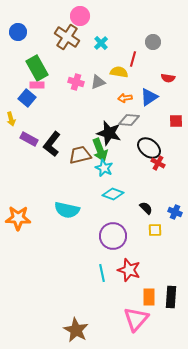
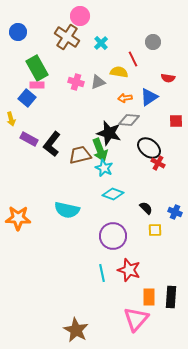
red line: rotated 42 degrees counterclockwise
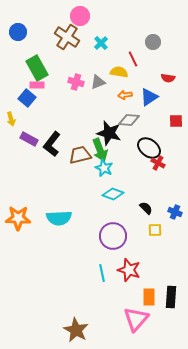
orange arrow: moved 3 px up
cyan semicircle: moved 8 px left, 8 px down; rotated 15 degrees counterclockwise
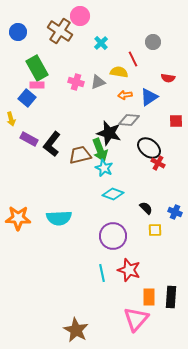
brown cross: moved 7 px left, 6 px up
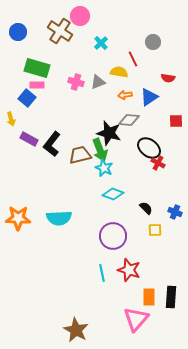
green rectangle: rotated 45 degrees counterclockwise
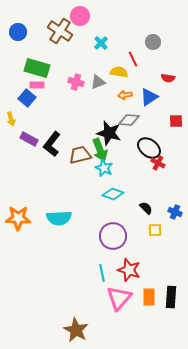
pink triangle: moved 17 px left, 21 px up
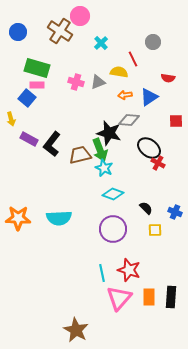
purple circle: moved 7 px up
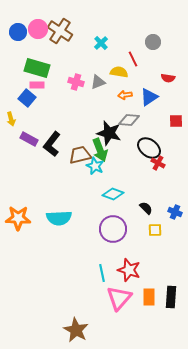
pink circle: moved 42 px left, 13 px down
cyan star: moved 9 px left, 2 px up
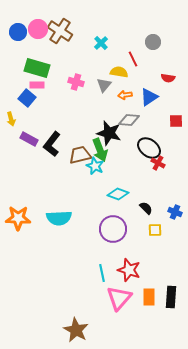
gray triangle: moved 6 px right, 3 px down; rotated 28 degrees counterclockwise
cyan diamond: moved 5 px right
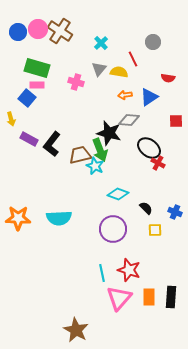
gray triangle: moved 5 px left, 16 px up
